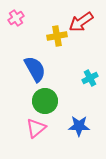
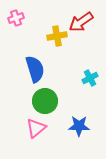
pink cross: rotated 14 degrees clockwise
blue semicircle: rotated 12 degrees clockwise
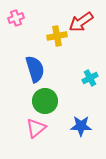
blue star: moved 2 px right
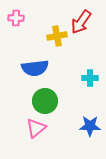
pink cross: rotated 21 degrees clockwise
red arrow: rotated 20 degrees counterclockwise
blue semicircle: moved 1 px up; rotated 100 degrees clockwise
cyan cross: rotated 28 degrees clockwise
blue star: moved 9 px right
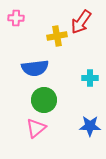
green circle: moved 1 px left, 1 px up
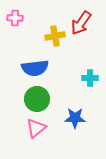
pink cross: moved 1 px left
red arrow: moved 1 px down
yellow cross: moved 2 px left
green circle: moved 7 px left, 1 px up
blue star: moved 15 px left, 8 px up
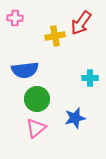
blue semicircle: moved 10 px left, 2 px down
blue star: rotated 15 degrees counterclockwise
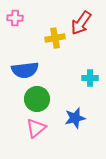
yellow cross: moved 2 px down
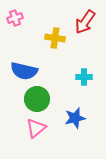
pink cross: rotated 21 degrees counterclockwise
red arrow: moved 4 px right, 1 px up
yellow cross: rotated 18 degrees clockwise
blue semicircle: moved 1 px left, 1 px down; rotated 20 degrees clockwise
cyan cross: moved 6 px left, 1 px up
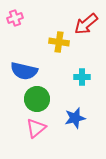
red arrow: moved 1 px right, 2 px down; rotated 15 degrees clockwise
yellow cross: moved 4 px right, 4 px down
cyan cross: moved 2 px left
